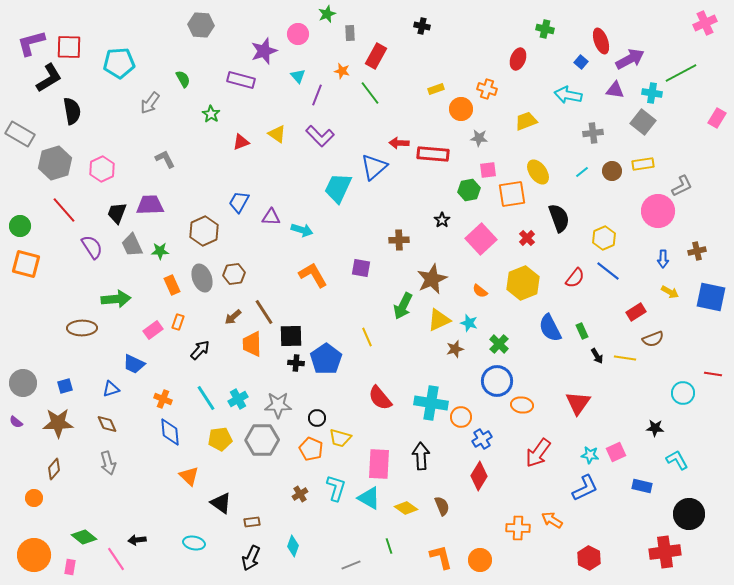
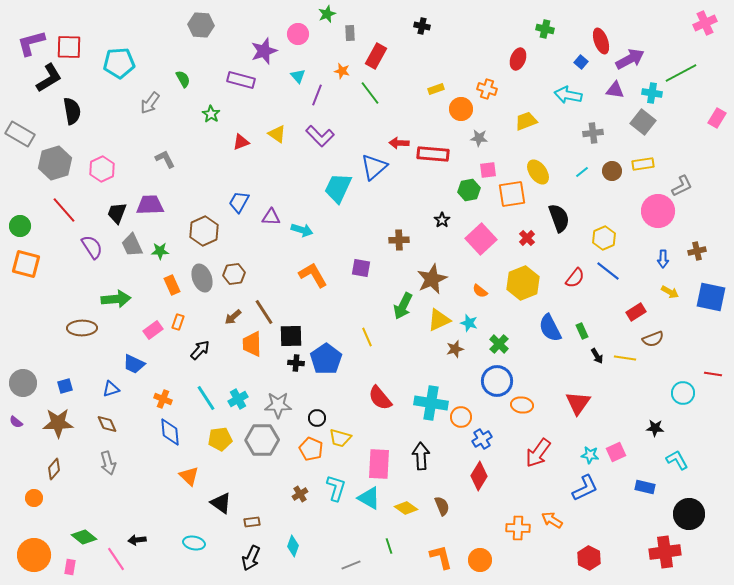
blue rectangle at (642, 486): moved 3 px right, 1 px down
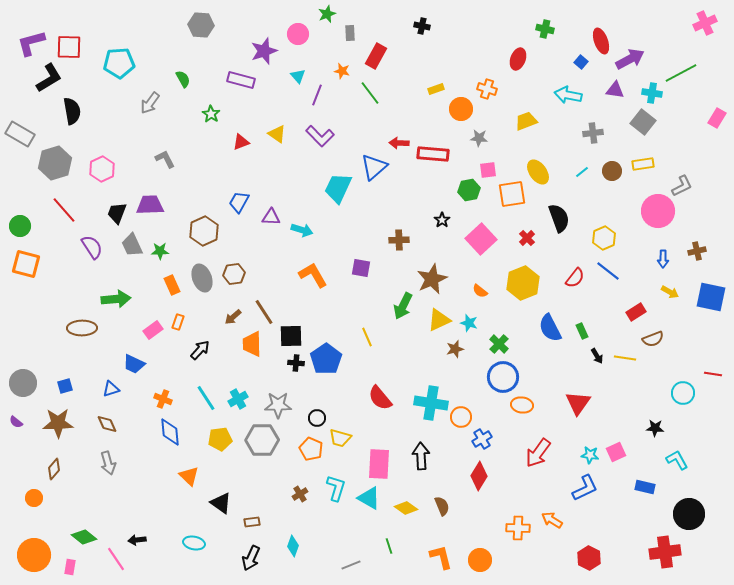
blue circle at (497, 381): moved 6 px right, 4 px up
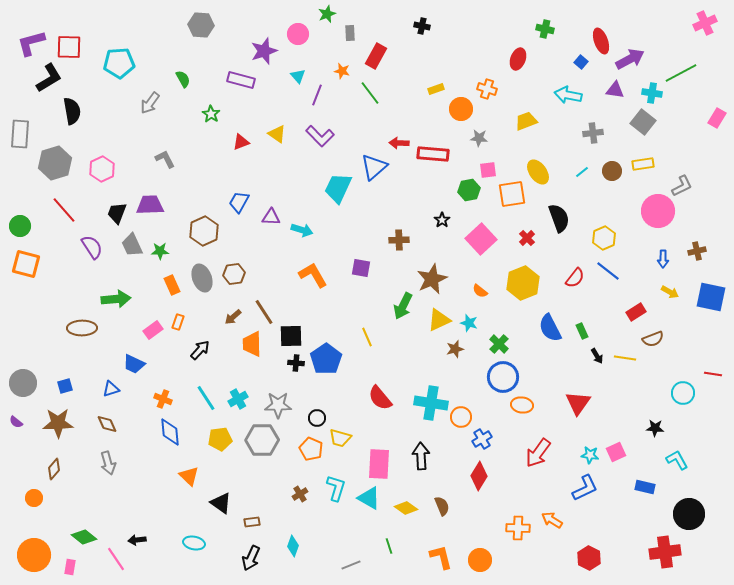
gray rectangle at (20, 134): rotated 64 degrees clockwise
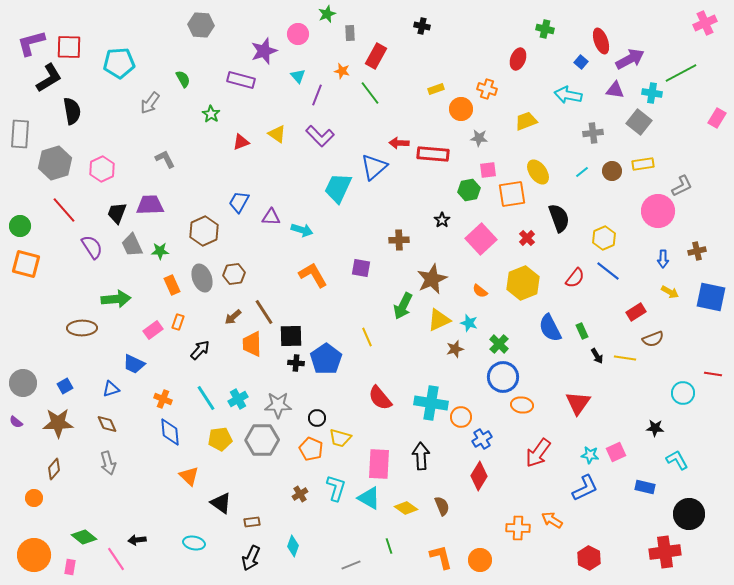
gray square at (643, 122): moved 4 px left
blue square at (65, 386): rotated 14 degrees counterclockwise
